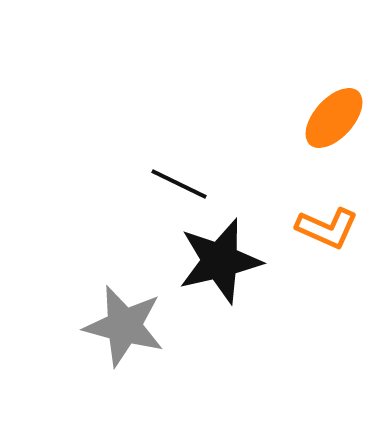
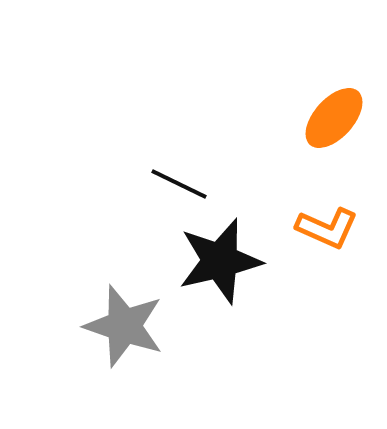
gray star: rotated 4 degrees clockwise
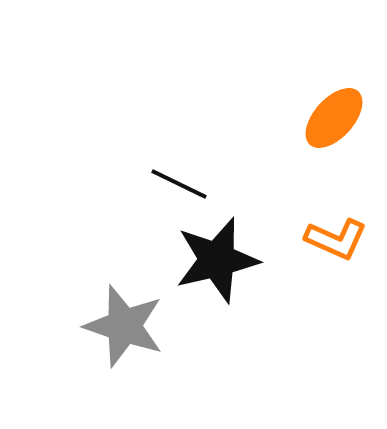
orange L-shape: moved 9 px right, 11 px down
black star: moved 3 px left, 1 px up
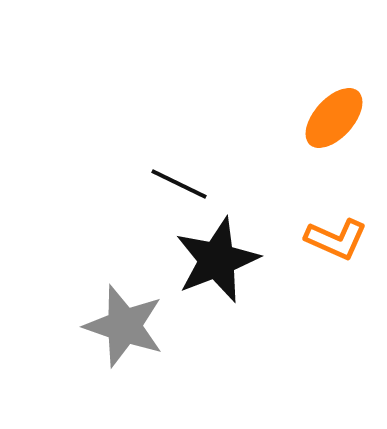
black star: rotated 8 degrees counterclockwise
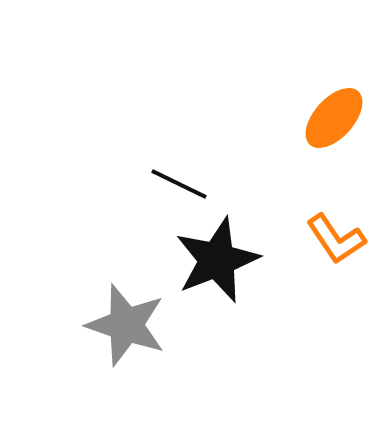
orange L-shape: rotated 32 degrees clockwise
gray star: moved 2 px right, 1 px up
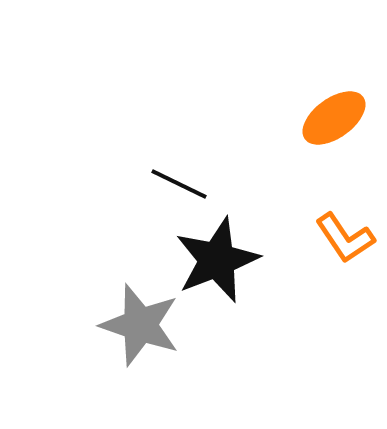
orange ellipse: rotated 12 degrees clockwise
orange L-shape: moved 9 px right, 1 px up
gray star: moved 14 px right
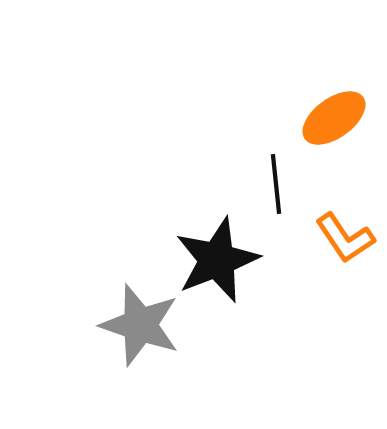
black line: moved 97 px right; rotated 58 degrees clockwise
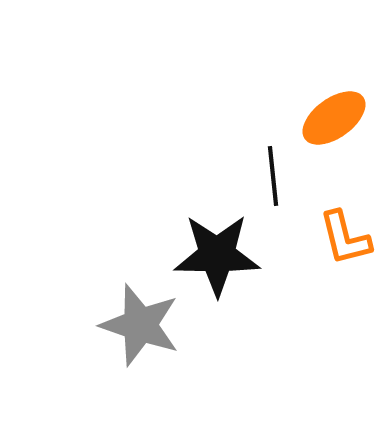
black line: moved 3 px left, 8 px up
orange L-shape: rotated 20 degrees clockwise
black star: moved 5 px up; rotated 22 degrees clockwise
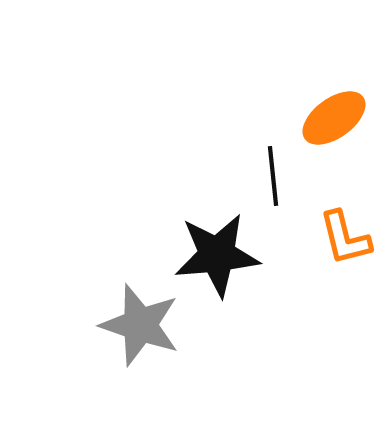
black star: rotated 6 degrees counterclockwise
